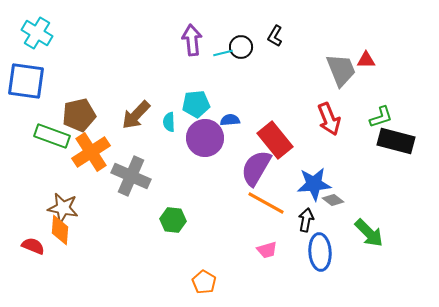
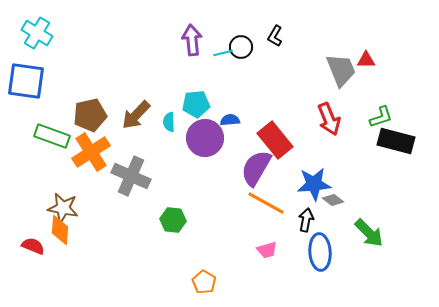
brown pentagon: moved 11 px right
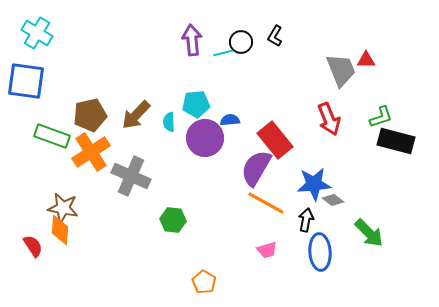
black circle: moved 5 px up
red semicircle: rotated 35 degrees clockwise
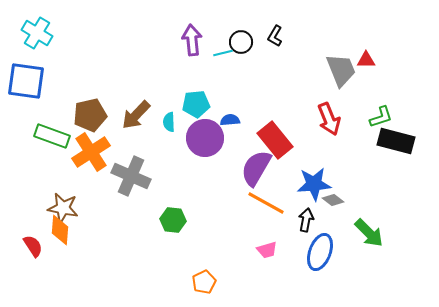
blue ellipse: rotated 24 degrees clockwise
orange pentagon: rotated 15 degrees clockwise
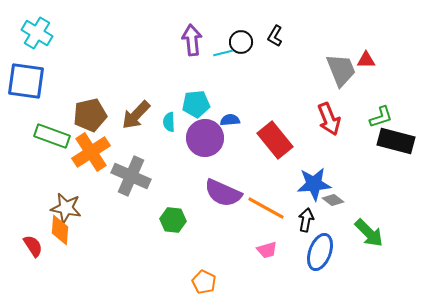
purple semicircle: moved 33 px left, 25 px down; rotated 96 degrees counterclockwise
orange line: moved 5 px down
brown star: moved 3 px right
orange pentagon: rotated 20 degrees counterclockwise
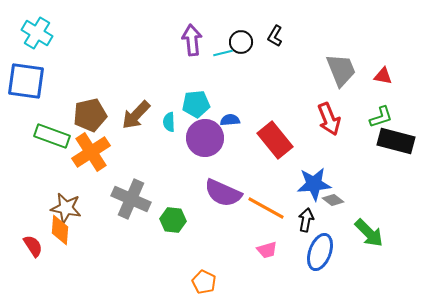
red triangle: moved 17 px right, 16 px down; rotated 12 degrees clockwise
gray cross: moved 23 px down
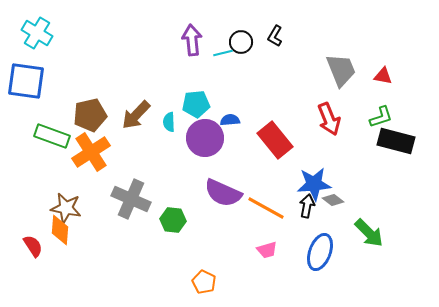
black arrow: moved 1 px right, 14 px up
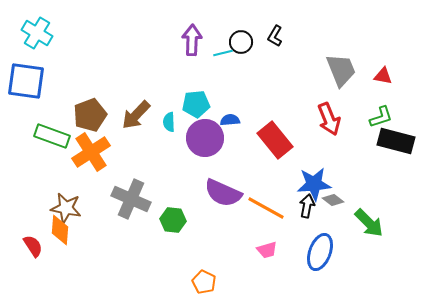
purple arrow: rotated 8 degrees clockwise
brown pentagon: rotated 8 degrees counterclockwise
green arrow: moved 10 px up
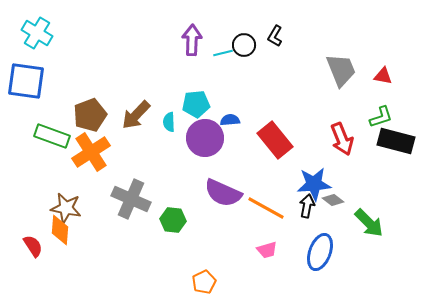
black circle: moved 3 px right, 3 px down
red arrow: moved 13 px right, 20 px down
orange pentagon: rotated 20 degrees clockwise
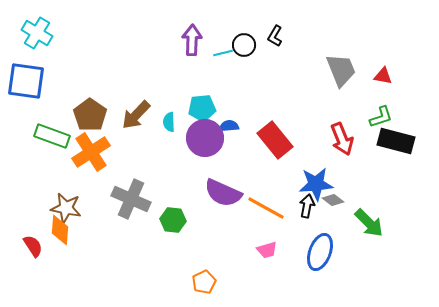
cyan pentagon: moved 6 px right, 4 px down
brown pentagon: rotated 16 degrees counterclockwise
blue semicircle: moved 1 px left, 6 px down
blue star: moved 2 px right
